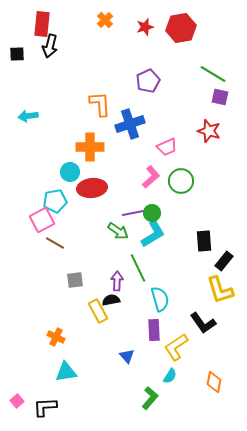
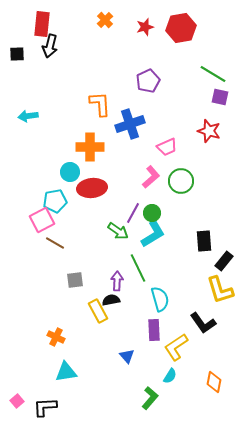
purple line at (133, 213): rotated 50 degrees counterclockwise
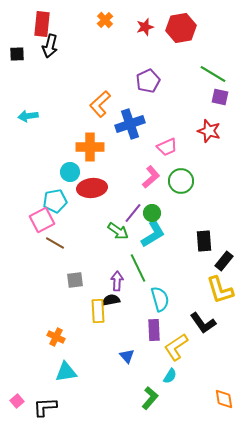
orange L-shape at (100, 104): rotated 128 degrees counterclockwise
purple line at (133, 213): rotated 10 degrees clockwise
yellow rectangle at (98, 311): rotated 25 degrees clockwise
orange diamond at (214, 382): moved 10 px right, 17 px down; rotated 20 degrees counterclockwise
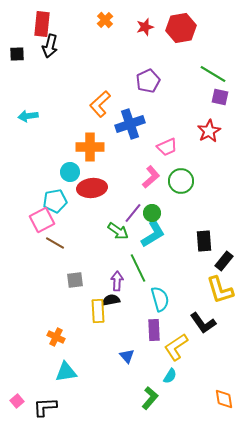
red star at (209, 131): rotated 25 degrees clockwise
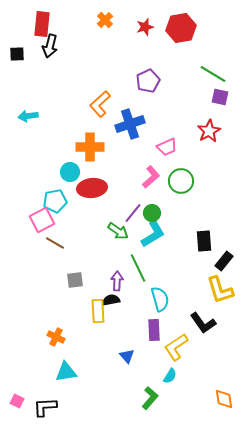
pink square at (17, 401): rotated 24 degrees counterclockwise
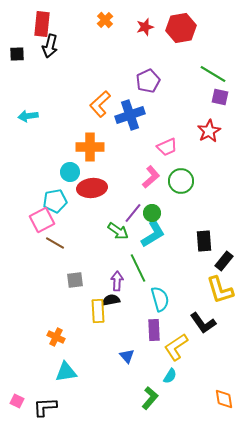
blue cross at (130, 124): moved 9 px up
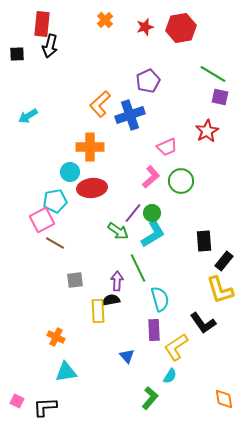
cyan arrow at (28, 116): rotated 24 degrees counterclockwise
red star at (209, 131): moved 2 px left
